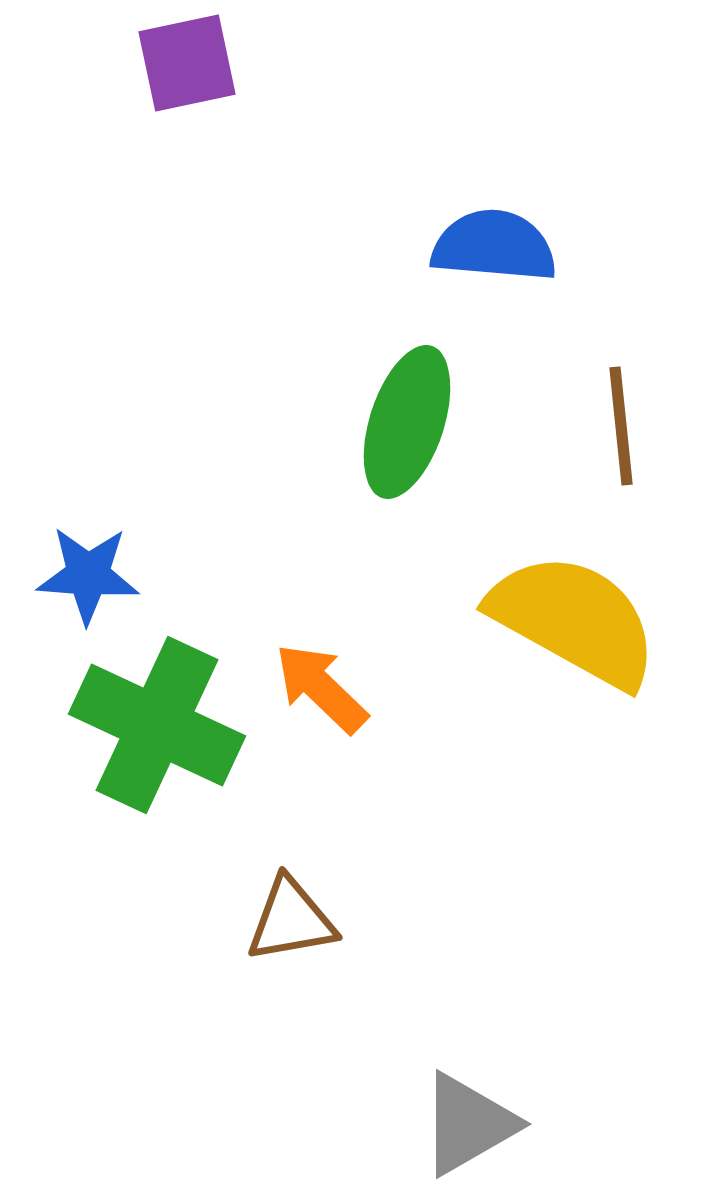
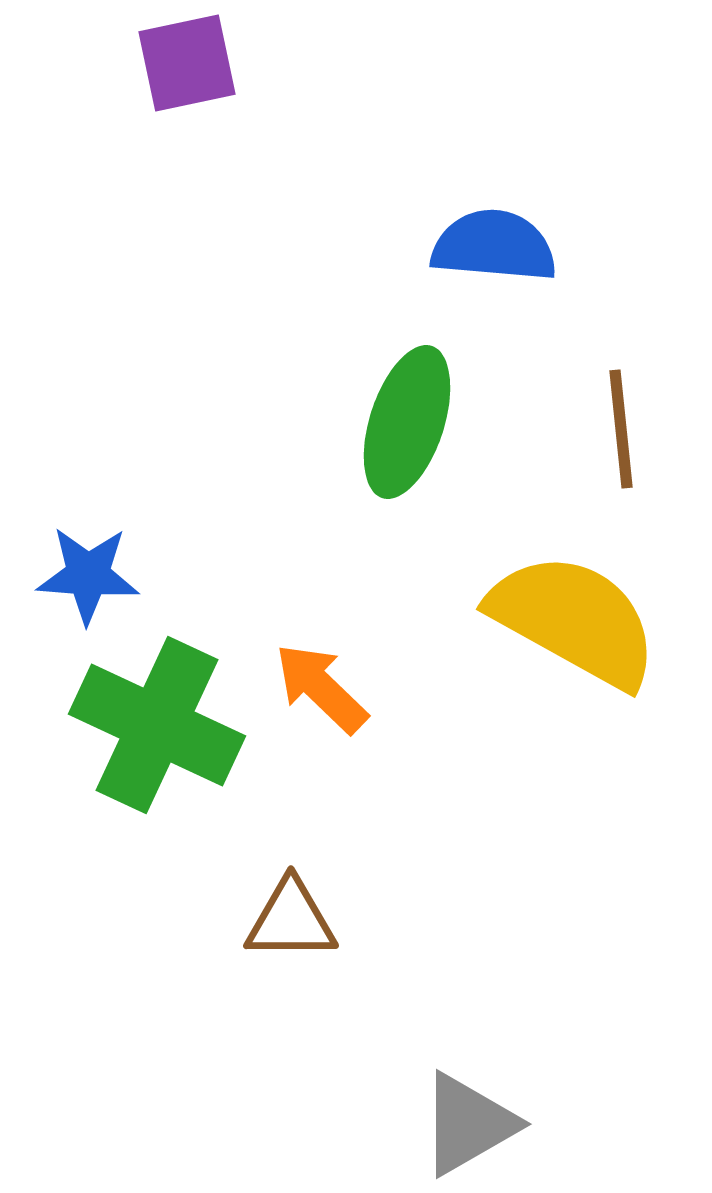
brown line: moved 3 px down
brown triangle: rotated 10 degrees clockwise
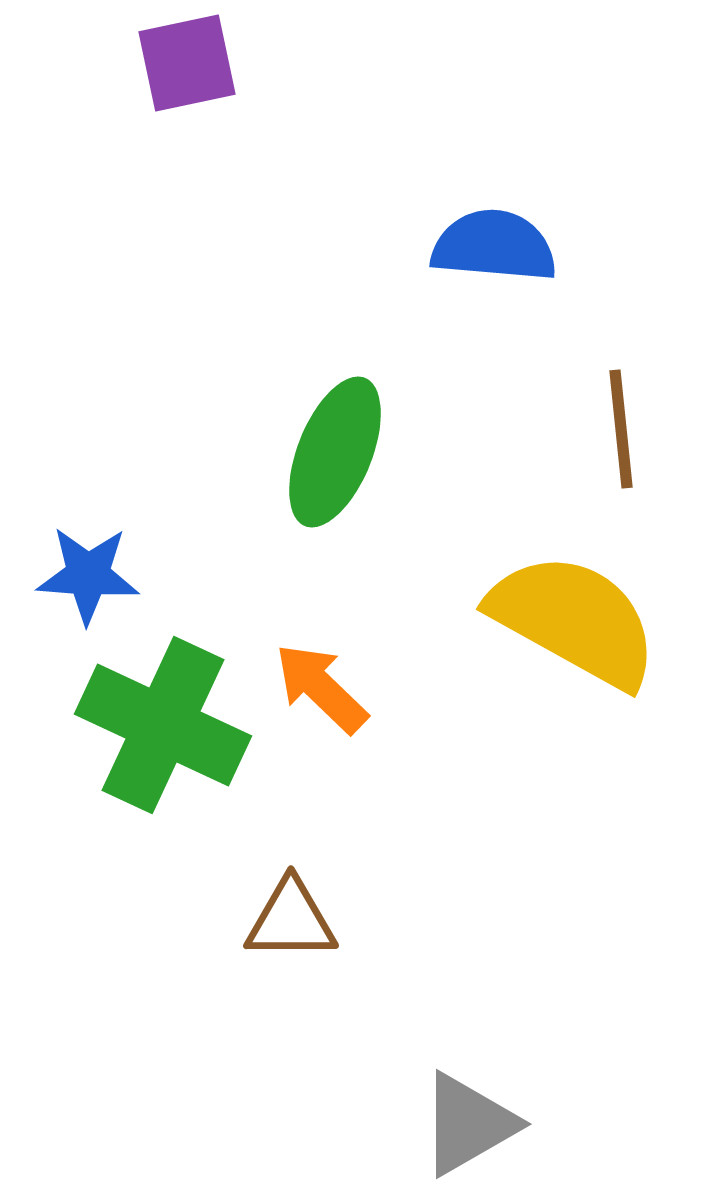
green ellipse: moved 72 px left, 30 px down; rotated 4 degrees clockwise
green cross: moved 6 px right
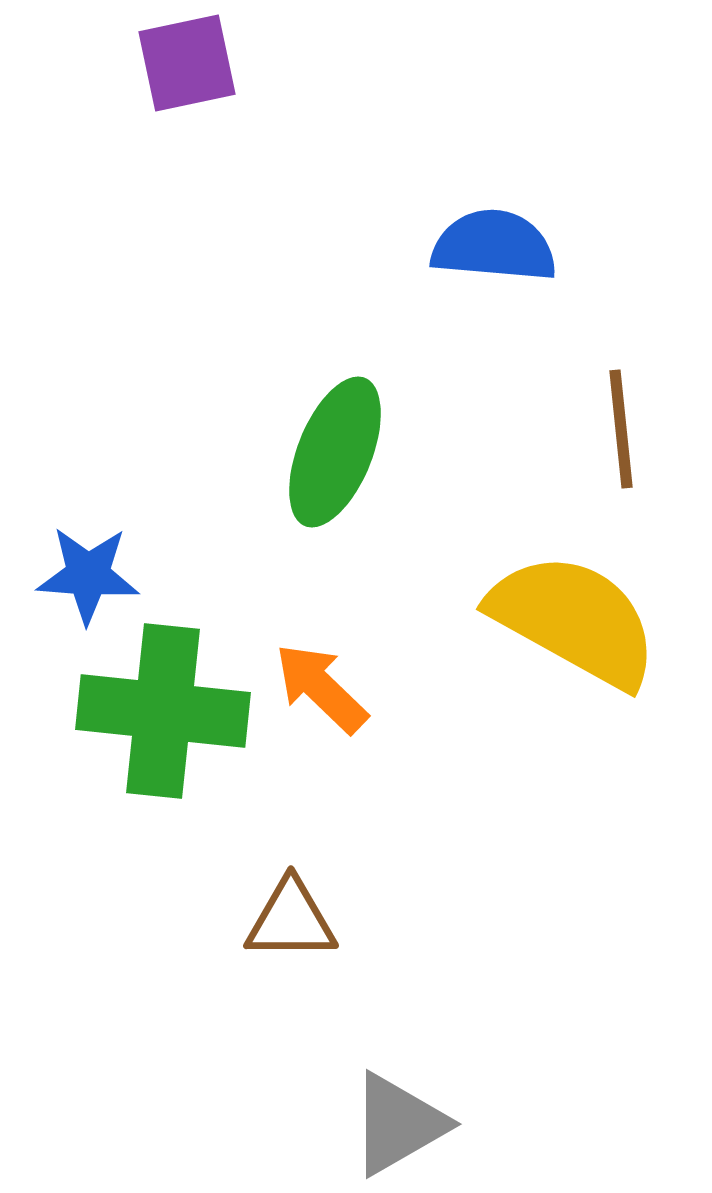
green cross: moved 14 px up; rotated 19 degrees counterclockwise
gray triangle: moved 70 px left
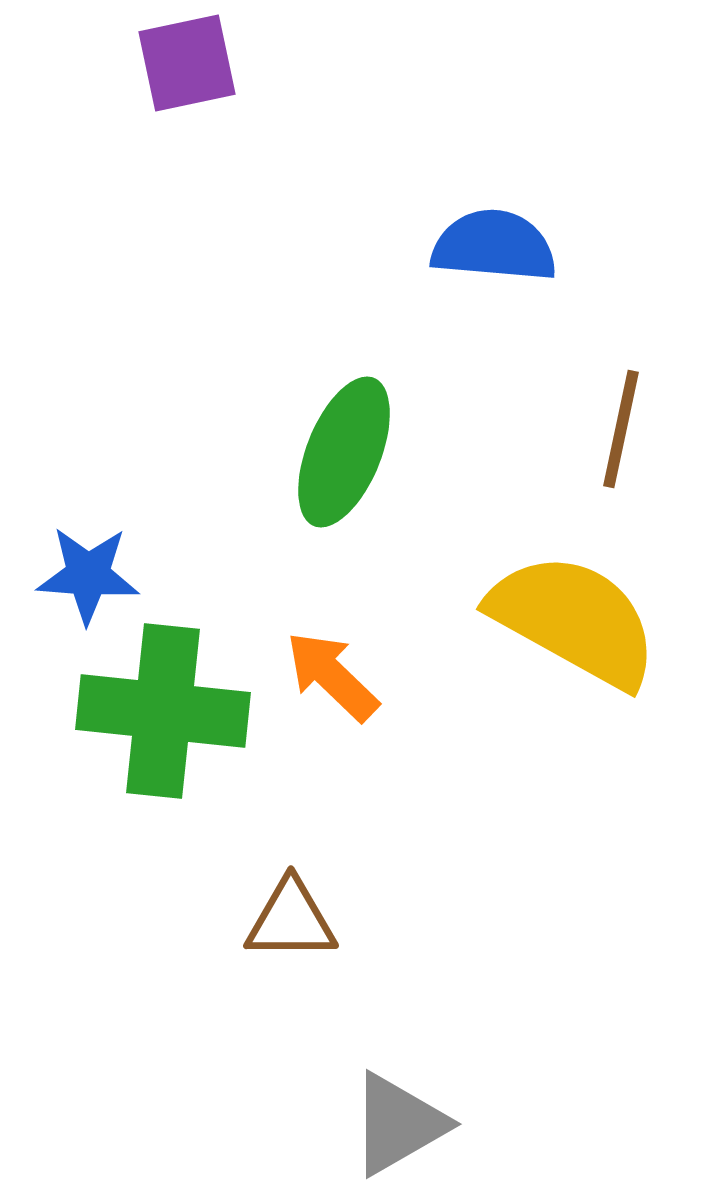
brown line: rotated 18 degrees clockwise
green ellipse: moved 9 px right
orange arrow: moved 11 px right, 12 px up
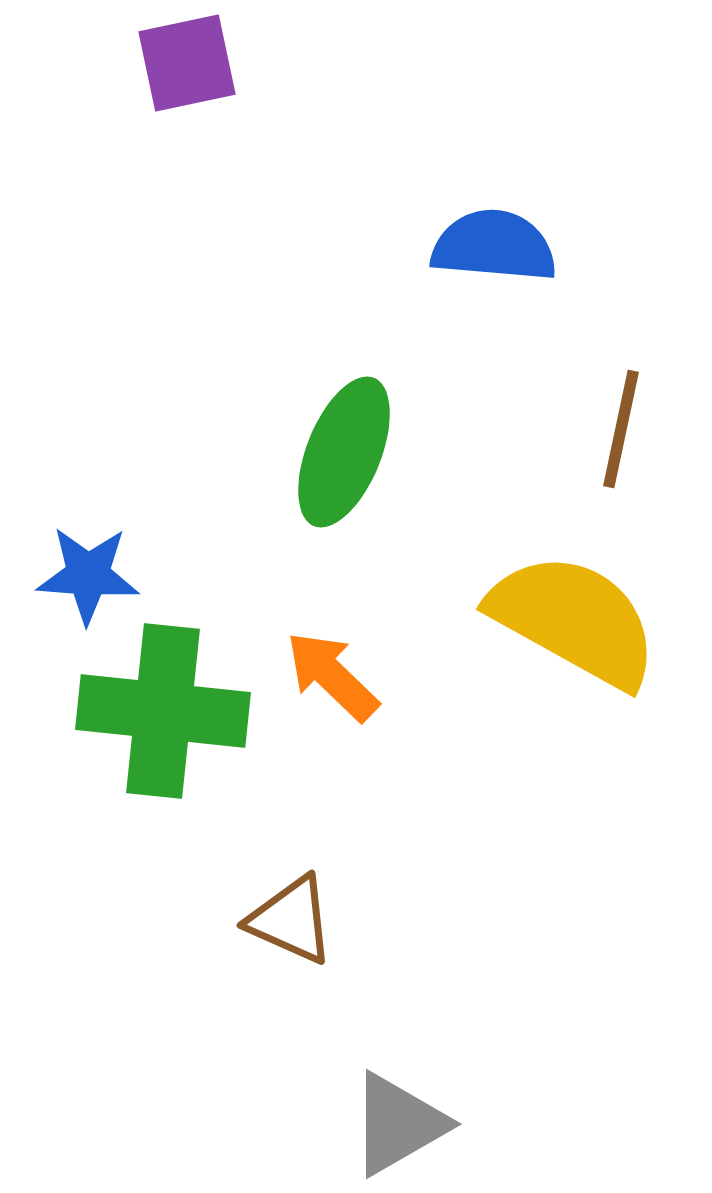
brown triangle: rotated 24 degrees clockwise
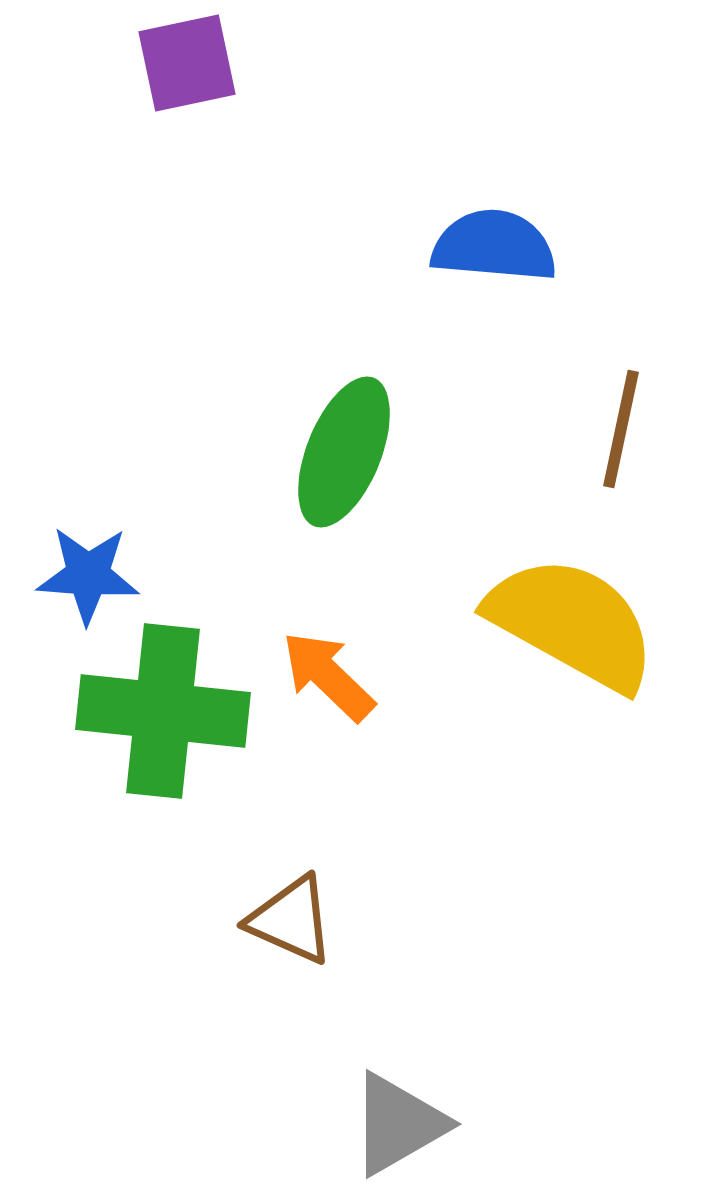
yellow semicircle: moved 2 px left, 3 px down
orange arrow: moved 4 px left
